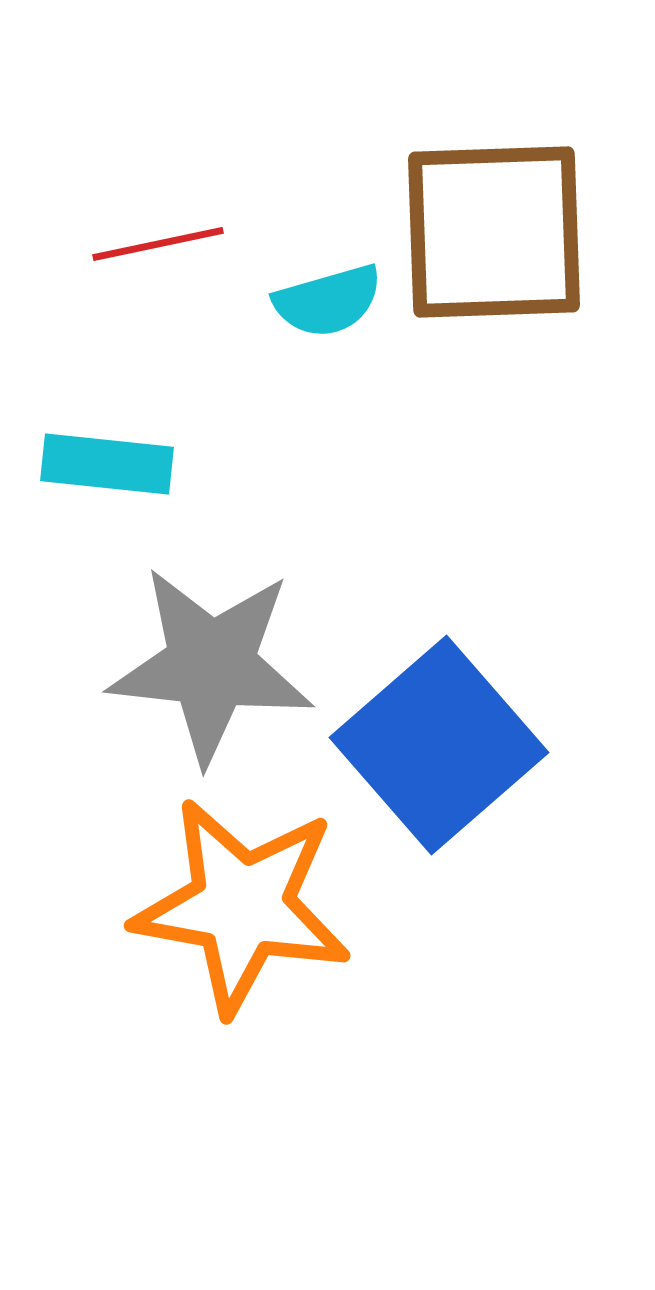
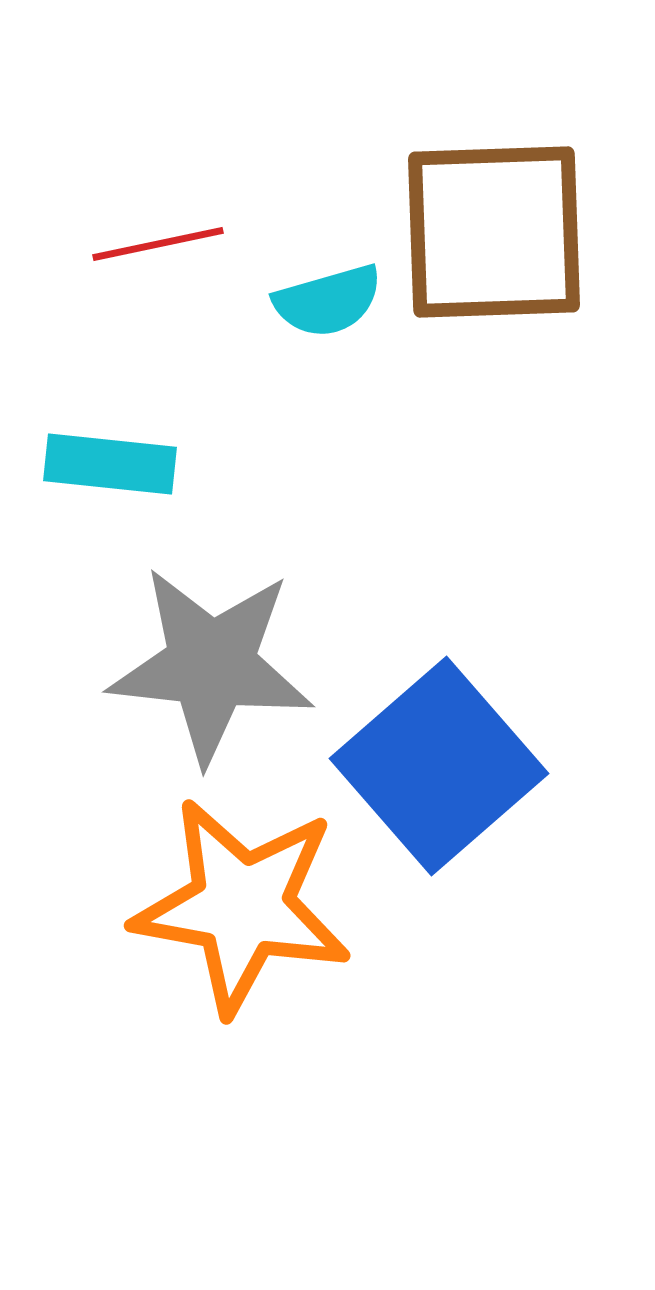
cyan rectangle: moved 3 px right
blue square: moved 21 px down
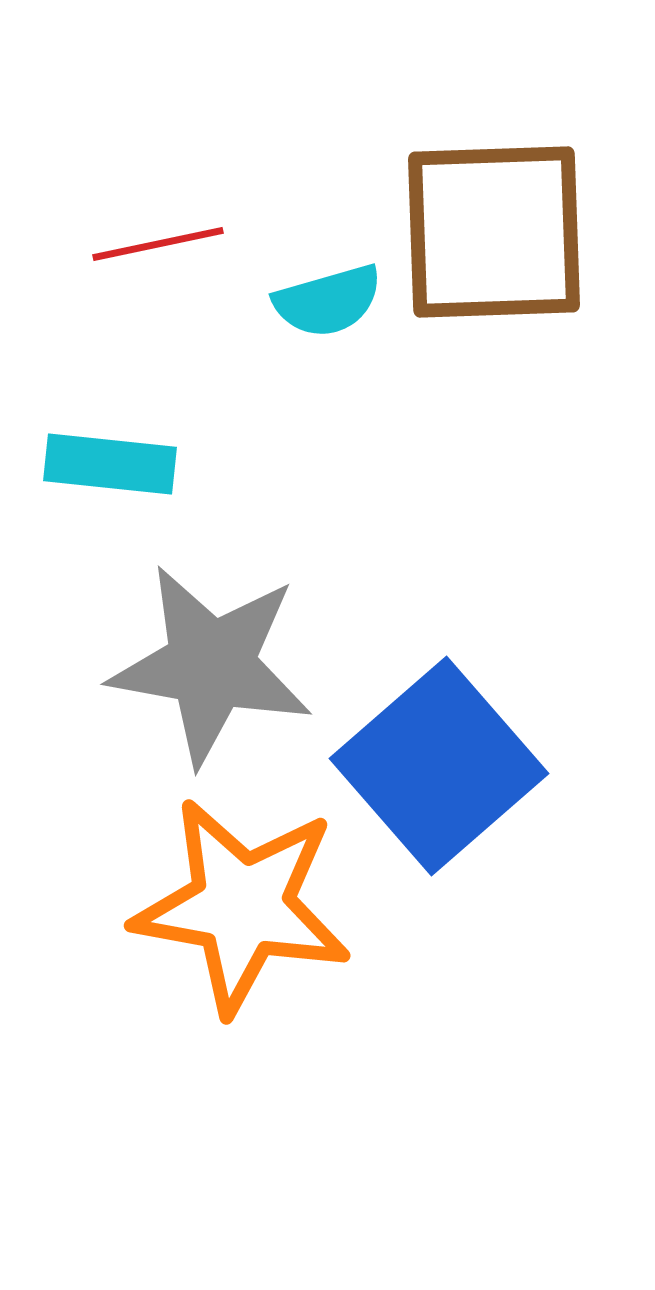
gray star: rotated 4 degrees clockwise
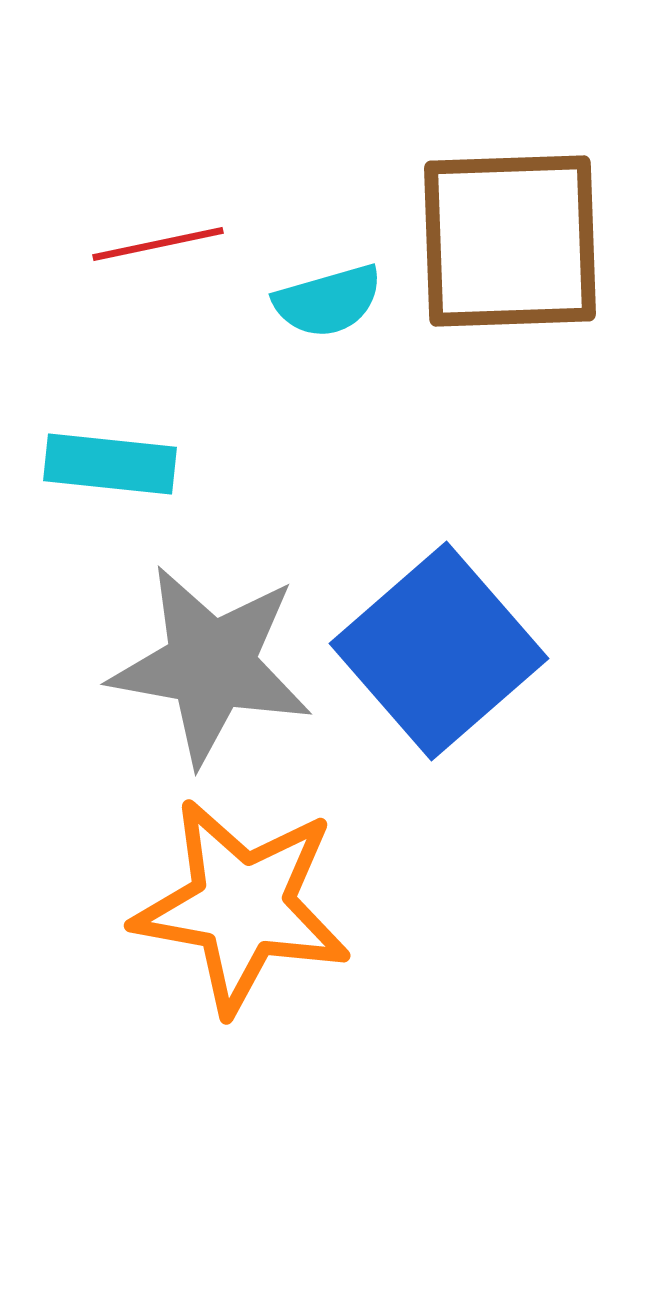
brown square: moved 16 px right, 9 px down
blue square: moved 115 px up
